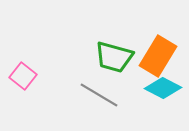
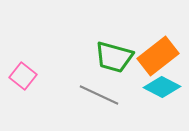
orange rectangle: rotated 21 degrees clockwise
cyan diamond: moved 1 px left, 1 px up
gray line: rotated 6 degrees counterclockwise
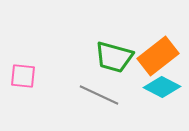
pink square: rotated 32 degrees counterclockwise
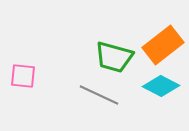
orange rectangle: moved 5 px right, 11 px up
cyan diamond: moved 1 px left, 1 px up
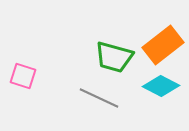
pink square: rotated 12 degrees clockwise
gray line: moved 3 px down
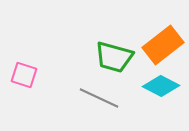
pink square: moved 1 px right, 1 px up
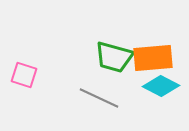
orange rectangle: moved 10 px left, 13 px down; rotated 33 degrees clockwise
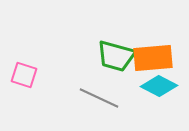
green trapezoid: moved 2 px right, 1 px up
cyan diamond: moved 2 px left
